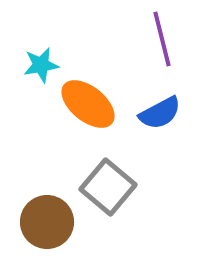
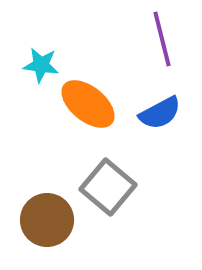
cyan star: rotated 18 degrees clockwise
brown circle: moved 2 px up
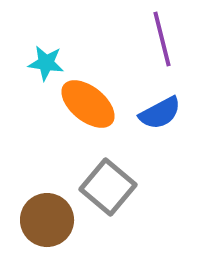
cyan star: moved 5 px right, 2 px up
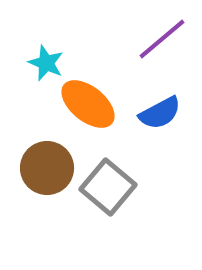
purple line: rotated 64 degrees clockwise
cyan star: rotated 15 degrees clockwise
brown circle: moved 52 px up
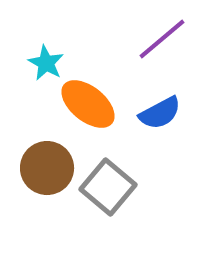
cyan star: rotated 6 degrees clockwise
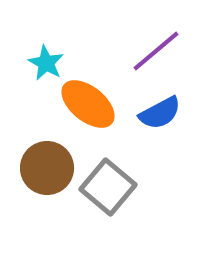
purple line: moved 6 px left, 12 px down
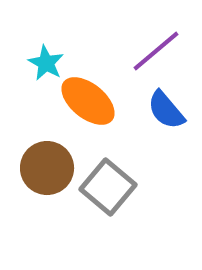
orange ellipse: moved 3 px up
blue semicircle: moved 6 px right, 3 px up; rotated 78 degrees clockwise
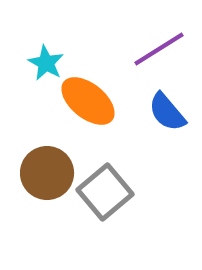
purple line: moved 3 px right, 2 px up; rotated 8 degrees clockwise
blue semicircle: moved 1 px right, 2 px down
brown circle: moved 5 px down
gray square: moved 3 px left, 5 px down; rotated 10 degrees clockwise
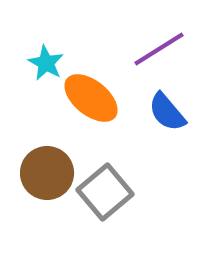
orange ellipse: moved 3 px right, 3 px up
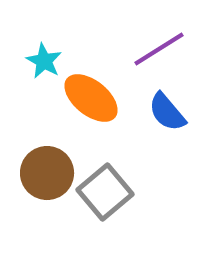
cyan star: moved 2 px left, 2 px up
